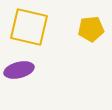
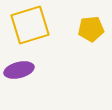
yellow square: moved 1 px right, 2 px up; rotated 30 degrees counterclockwise
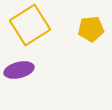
yellow square: rotated 15 degrees counterclockwise
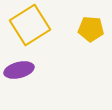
yellow pentagon: rotated 10 degrees clockwise
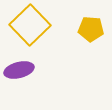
yellow square: rotated 12 degrees counterclockwise
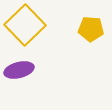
yellow square: moved 5 px left
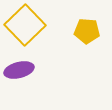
yellow pentagon: moved 4 px left, 2 px down
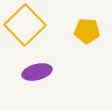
purple ellipse: moved 18 px right, 2 px down
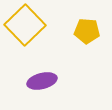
purple ellipse: moved 5 px right, 9 px down
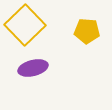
purple ellipse: moved 9 px left, 13 px up
